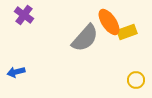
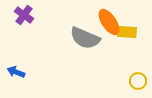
yellow rectangle: rotated 24 degrees clockwise
gray semicircle: rotated 72 degrees clockwise
blue arrow: rotated 36 degrees clockwise
yellow circle: moved 2 px right, 1 px down
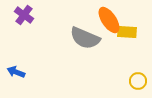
orange ellipse: moved 2 px up
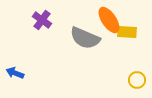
purple cross: moved 18 px right, 5 px down
blue arrow: moved 1 px left, 1 px down
yellow circle: moved 1 px left, 1 px up
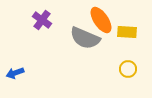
orange ellipse: moved 8 px left
blue arrow: rotated 42 degrees counterclockwise
yellow circle: moved 9 px left, 11 px up
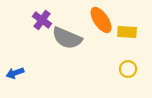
gray semicircle: moved 18 px left
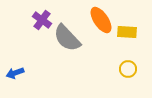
gray semicircle: rotated 24 degrees clockwise
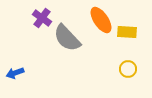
purple cross: moved 2 px up
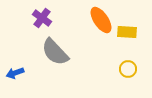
gray semicircle: moved 12 px left, 14 px down
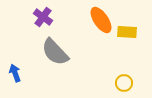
purple cross: moved 1 px right, 1 px up
yellow circle: moved 4 px left, 14 px down
blue arrow: rotated 90 degrees clockwise
